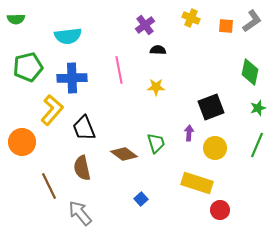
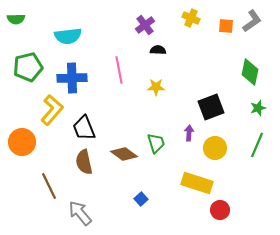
brown semicircle: moved 2 px right, 6 px up
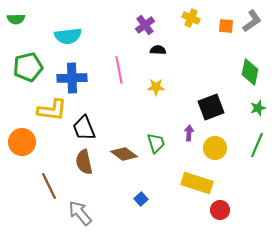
yellow L-shape: rotated 56 degrees clockwise
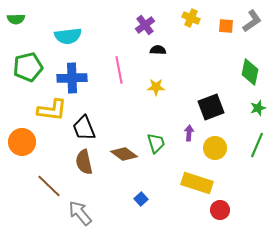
brown line: rotated 20 degrees counterclockwise
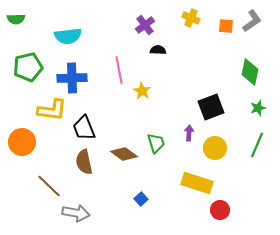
yellow star: moved 14 px left, 4 px down; rotated 30 degrees clockwise
gray arrow: moved 4 px left; rotated 140 degrees clockwise
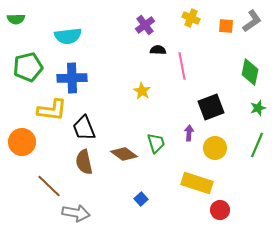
pink line: moved 63 px right, 4 px up
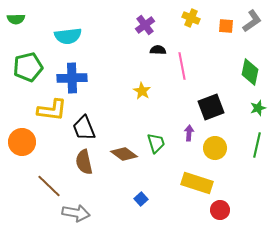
green line: rotated 10 degrees counterclockwise
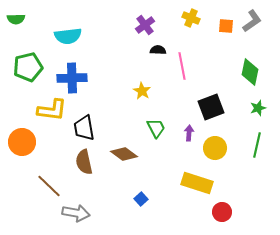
black trapezoid: rotated 12 degrees clockwise
green trapezoid: moved 15 px up; rotated 10 degrees counterclockwise
red circle: moved 2 px right, 2 px down
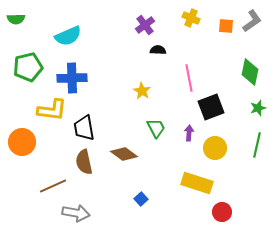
cyan semicircle: rotated 16 degrees counterclockwise
pink line: moved 7 px right, 12 px down
brown line: moved 4 px right; rotated 68 degrees counterclockwise
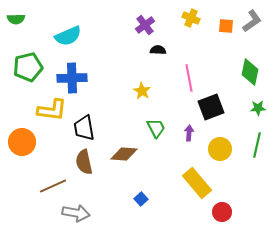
green star: rotated 14 degrees clockwise
yellow circle: moved 5 px right, 1 px down
brown diamond: rotated 32 degrees counterclockwise
yellow rectangle: rotated 32 degrees clockwise
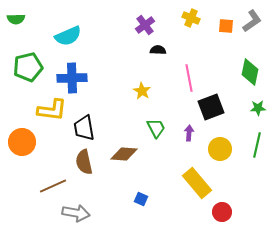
blue square: rotated 24 degrees counterclockwise
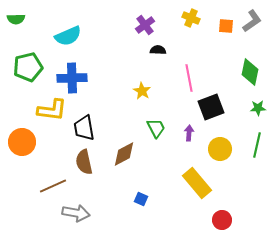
brown diamond: rotated 32 degrees counterclockwise
red circle: moved 8 px down
